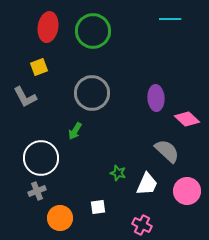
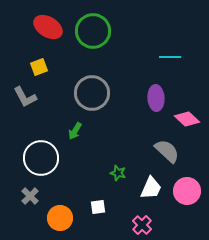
cyan line: moved 38 px down
red ellipse: rotated 68 degrees counterclockwise
white trapezoid: moved 4 px right, 4 px down
gray cross: moved 7 px left, 5 px down; rotated 24 degrees counterclockwise
pink cross: rotated 18 degrees clockwise
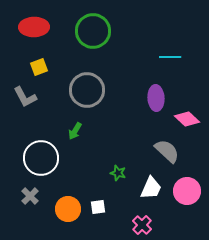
red ellipse: moved 14 px left; rotated 32 degrees counterclockwise
gray circle: moved 5 px left, 3 px up
orange circle: moved 8 px right, 9 px up
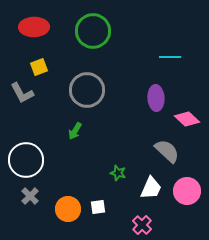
gray L-shape: moved 3 px left, 4 px up
white circle: moved 15 px left, 2 px down
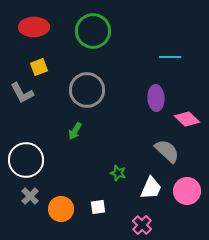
orange circle: moved 7 px left
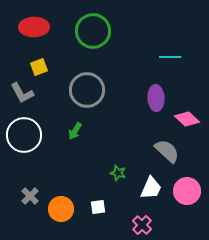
white circle: moved 2 px left, 25 px up
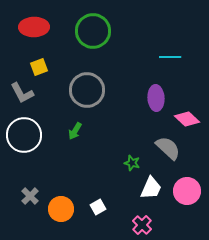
gray semicircle: moved 1 px right, 3 px up
green star: moved 14 px right, 10 px up
white square: rotated 21 degrees counterclockwise
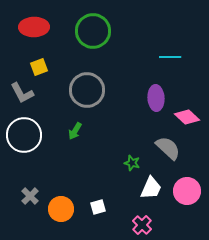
pink diamond: moved 2 px up
white square: rotated 14 degrees clockwise
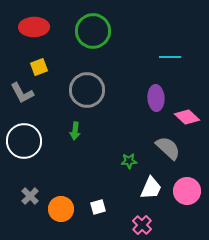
green arrow: rotated 24 degrees counterclockwise
white circle: moved 6 px down
green star: moved 3 px left, 2 px up; rotated 21 degrees counterclockwise
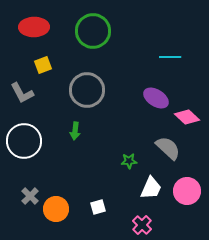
yellow square: moved 4 px right, 2 px up
purple ellipse: rotated 55 degrees counterclockwise
orange circle: moved 5 px left
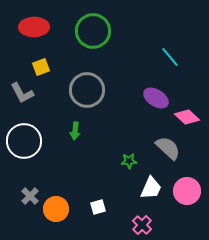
cyan line: rotated 50 degrees clockwise
yellow square: moved 2 px left, 2 px down
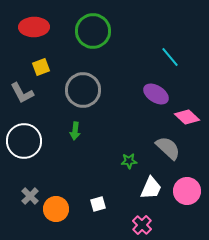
gray circle: moved 4 px left
purple ellipse: moved 4 px up
white square: moved 3 px up
